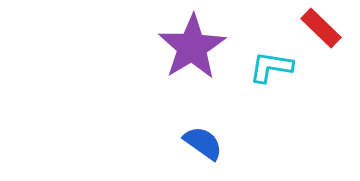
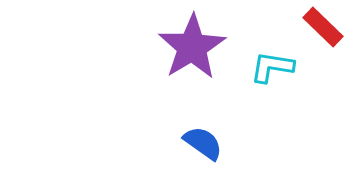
red rectangle: moved 2 px right, 1 px up
cyan L-shape: moved 1 px right
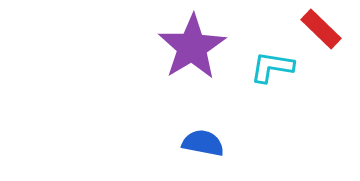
red rectangle: moved 2 px left, 2 px down
blue semicircle: rotated 24 degrees counterclockwise
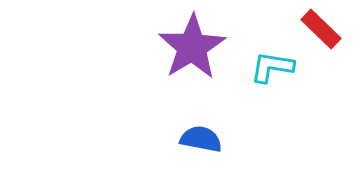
blue semicircle: moved 2 px left, 4 px up
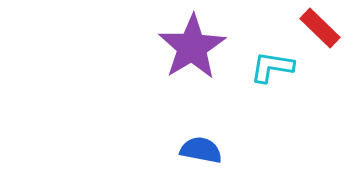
red rectangle: moved 1 px left, 1 px up
blue semicircle: moved 11 px down
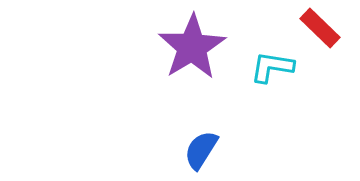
blue semicircle: rotated 69 degrees counterclockwise
